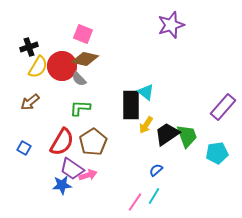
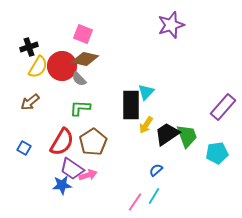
cyan triangle: rotated 36 degrees clockwise
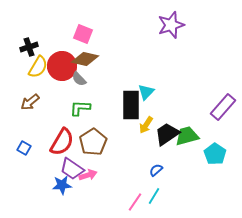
green trapezoid: rotated 85 degrees counterclockwise
cyan pentagon: moved 2 px left, 1 px down; rotated 30 degrees counterclockwise
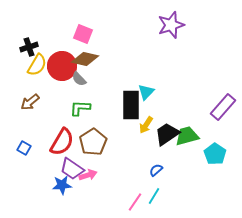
yellow semicircle: moved 1 px left, 2 px up
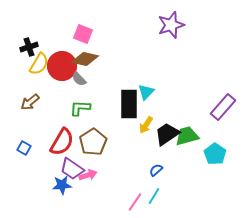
yellow semicircle: moved 2 px right, 1 px up
black rectangle: moved 2 px left, 1 px up
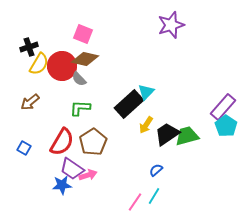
black rectangle: rotated 48 degrees clockwise
cyan pentagon: moved 11 px right, 28 px up
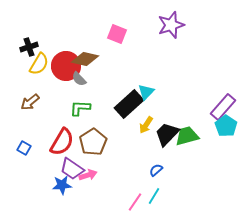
pink square: moved 34 px right
red circle: moved 4 px right
black trapezoid: rotated 12 degrees counterclockwise
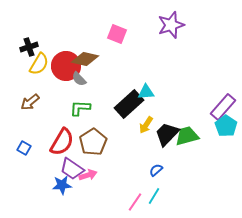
cyan triangle: rotated 42 degrees clockwise
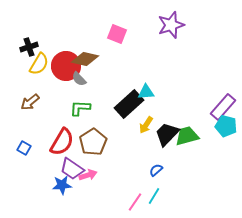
cyan pentagon: rotated 20 degrees counterclockwise
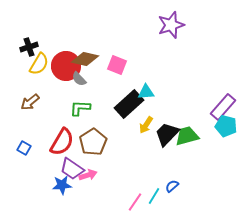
pink square: moved 31 px down
blue semicircle: moved 16 px right, 16 px down
